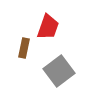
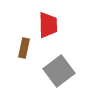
red trapezoid: moved 2 px up; rotated 20 degrees counterclockwise
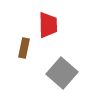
gray square: moved 3 px right, 2 px down; rotated 12 degrees counterclockwise
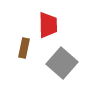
gray square: moved 10 px up
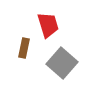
red trapezoid: rotated 16 degrees counterclockwise
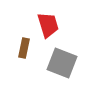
gray square: rotated 20 degrees counterclockwise
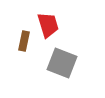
brown rectangle: moved 7 px up
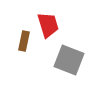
gray square: moved 7 px right, 3 px up
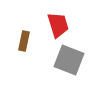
red trapezoid: moved 10 px right
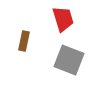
red trapezoid: moved 5 px right, 6 px up
